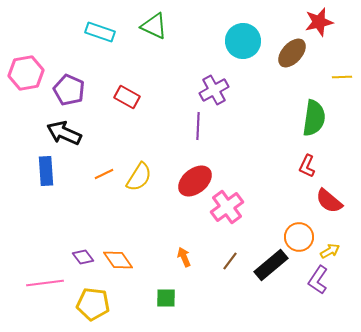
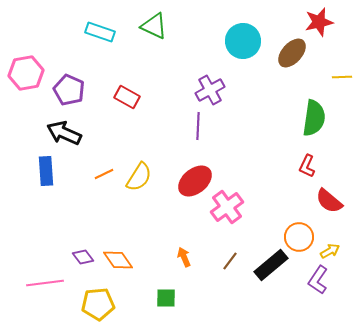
purple cross: moved 4 px left
yellow pentagon: moved 5 px right; rotated 12 degrees counterclockwise
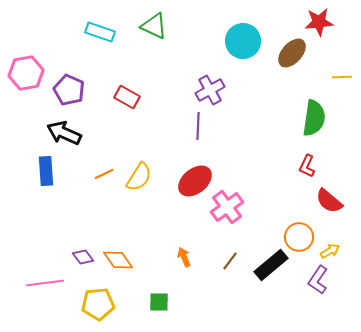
red star: rotated 8 degrees clockwise
green square: moved 7 px left, 4 px down
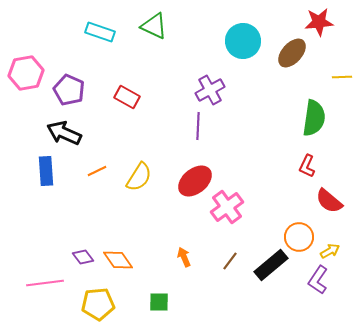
orange line: moved 7 px left, 3 px up
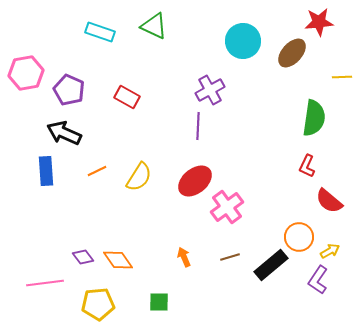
brown line: moved 4 px up; rotated 36 degrees clockwise
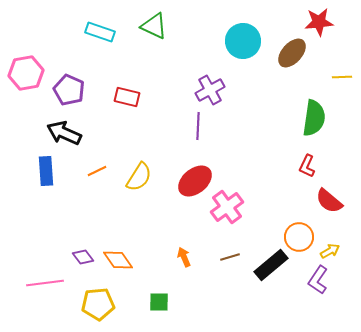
red rectangle: rotated 15 degrees counterclockwise
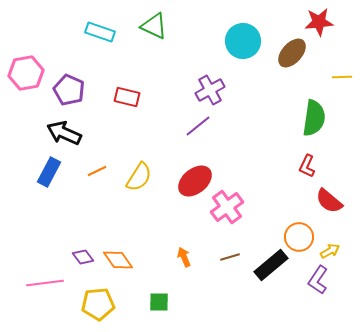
purple line: rotated 48 degrees clockwise
blue rectangle: moved 3 px right, 1 px down; rotated 32 degrees clockwise
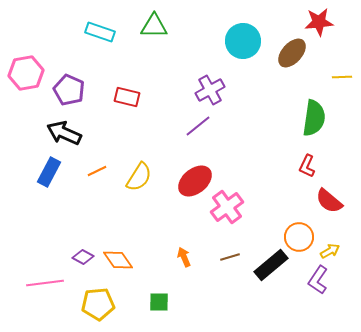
green triangle: rotated 24 degrees counterclockwise
purple diamond: rotated 25 degrees counterclockwise
